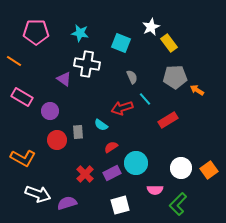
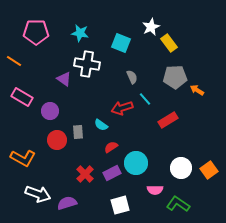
green L-shape: rotated 80 degrees clockwise
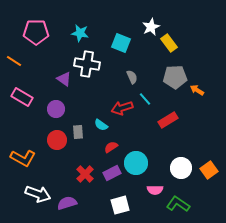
purple circle: moved 6 px right, 2 px up
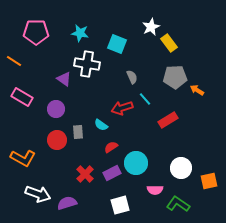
cyan square: moved 4 px left, 1 px down
orange square: moved 11 px down; rotated 24 degrees clockwise
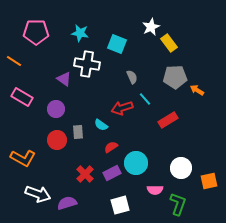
green L-shape: rotated 75 degrees clockwise
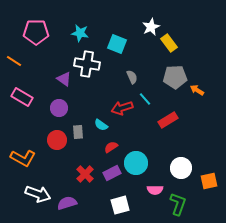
purple circle: moved 3 px right, 1 px up
